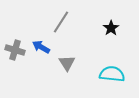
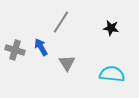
black star: rotated 28 degrees counterclockwise
blue arrow: rotated 30 degrees clockwise
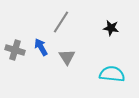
gray triangle: moved 6 px up
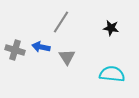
blue arrow: rotated 48 degrees counterclockwise
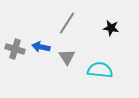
gray line: moved 6 px right, 1 px down
gray cross: moved 1 px up
cyan semicircle: moved 12 px left, 4 px up
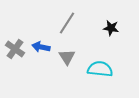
gray cross: rotated 18 degrees clockwise
cyan semicircle: moved 1 px up
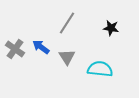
blue arrow: rotated 24 degrees clockwise
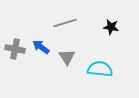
gray line: moved 2 px left; rotated 40 degrees clockwise
black star: moved 1 px up
gray cross: rotated 24 degrees counterclockwise
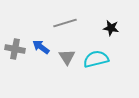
black star: moved 1 px down
cyan semicircle: moved 4 px left, 10 px up; rotated 20 degrees counterclockwise
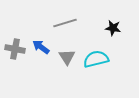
black star: moved 2 px right
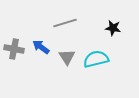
gray cross: moved 1 px left
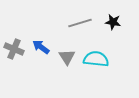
gray line: moved 15 px right
black star: moved 6 px up
gray cross: rotated 12 degrees clockwise
cyan semicircle: rotated 20 degrees clockwise
